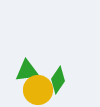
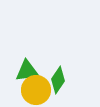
yellow circle: moved 2 px left
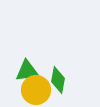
green diamond: rotated 24 degrees counterclockwise
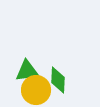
green diamond: rotated 8 degrees counterclockwise
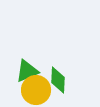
green triangle: rotated 15 degrees counterclockwise
